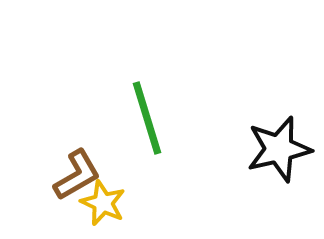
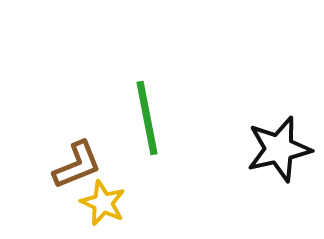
green line: rotated 6 degrees clockwise
brown L-shape: moved 10 px up; rotated 8 degrees clockwise
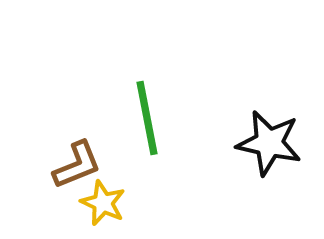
black star: moved 10 px left, 6 px up; rotated 26 degrees clockwise
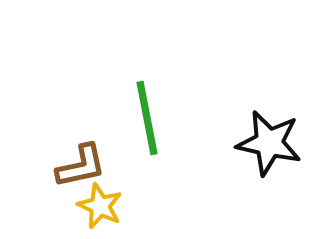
brown L-shape: moved 4 px right, 1 px down; rotated 10 degrees clockwise
yellow star: moved 3 px left, 3 px down
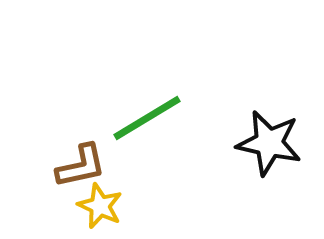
green line: rotated 70 degrees clockwise
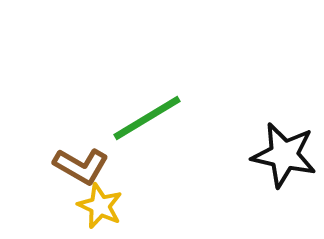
black star: moved 15 px right, 12 px down
brown L-shape: rotated 42 degrees clockwise
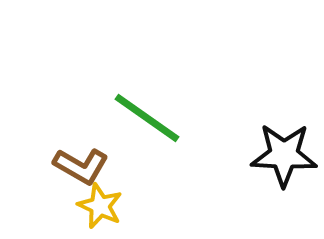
green line: rotated 66 degrees clockwise
black star: rotated 10 degrees counterclockwise
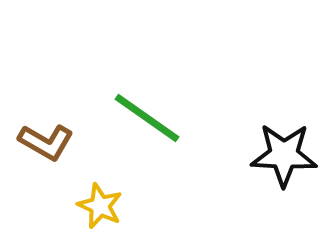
brown L-shape: moved 35 px left, 24 px up
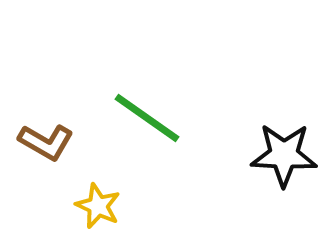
yellow star: moved 2 px left
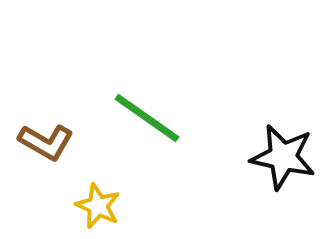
black star: moved 1 px left, 2 px down; rotated 10 degrees clockwise
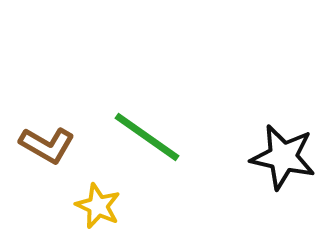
green line: moved 19 px down
brown L-shape: moved 1 px right, 3 px down
